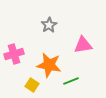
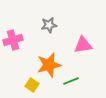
gray star: rotated 21 degrees clockwise
pink cross: moved 1 px left, 14 px up
orange star: rotated 25 degrees counterclockwise
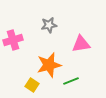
pink triangle: moved 2 px left, 1 px up
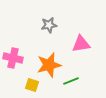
pink cross: moved 18 px down; rotated 30 degrees clockwise
yellow square: rotated 16 degrees counterclockwise
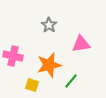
gray star: rotated 28 degrees counterclockwise
pink cross: moved 2 px up
green line: rotated 28 degrees counterclockwise
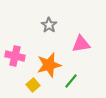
pink cross: moved 2 px right
yellow square: moved 1 px right; rotated 32 degrees clockwise
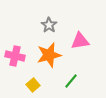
pink triangle: moved 1 px left, 3 px up
orange star: moved 10 px up
